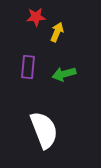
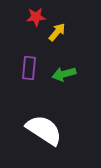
yellow arrow: rotated 18 degrees clockwise
purple rectangle: moved 1 px right, 1 px down
white semicircle: rotated 36 degrees counterclockwise
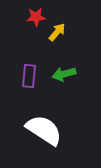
purple rectangle: moved 8 px down
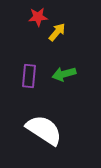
red star: moved 2 px right
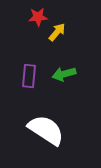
white semicircle: moved 2 px right
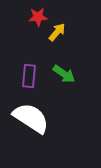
green arrow: rotated 130 degrees counterclockwise
white semicircle: moved 15 px left, 12 px up
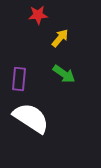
red star: moved 2 px up
yellow arrow: moved 3 px right, 6 px down
purple rectangle: moved 10 px left, 3 px down
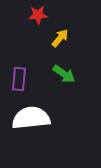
white semicircle: rotated 39 degrees counterclockwise
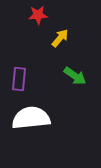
green arrow: moved 11 px right, 2 px down
